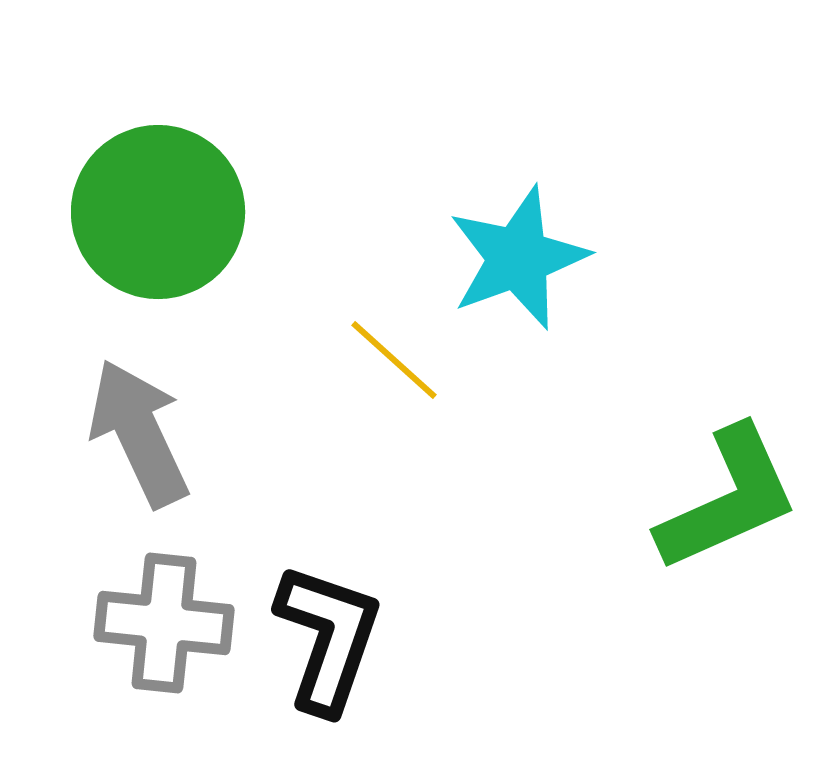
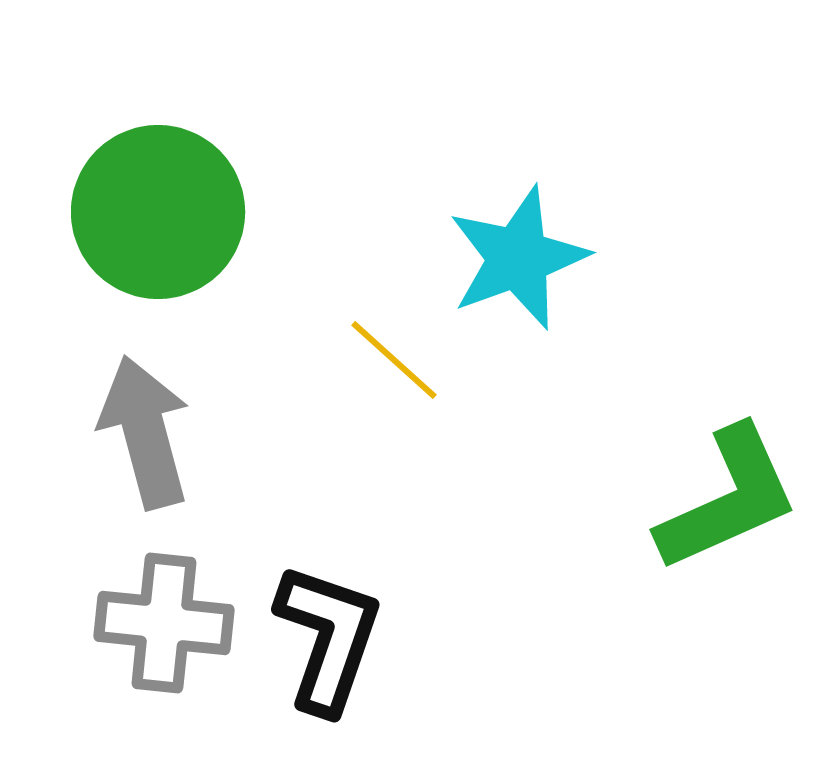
gray arrow: moved 6 px right, 1 px up; rotated 10 degrees clockwise
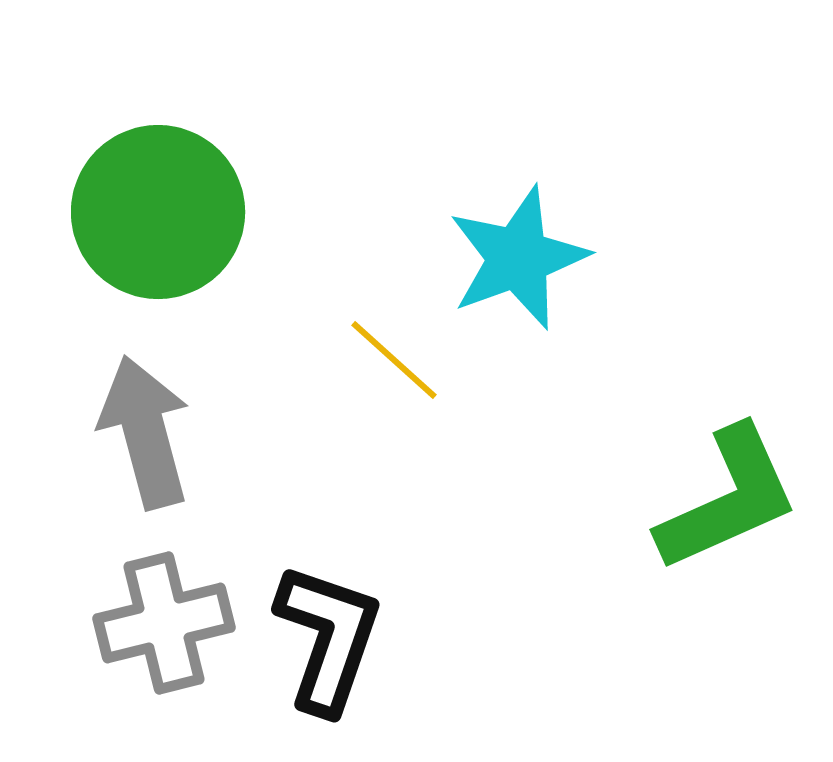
gray cross: rotated 20 degrees counterclockwise
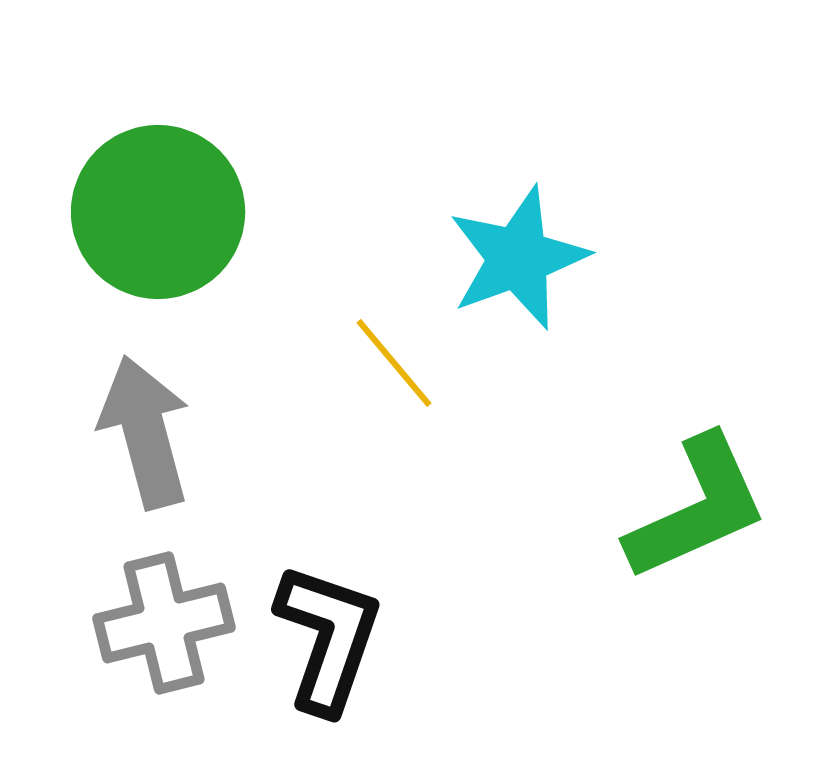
yellow line: moved 3 px down; rotated 8 degrees clockwise
green L-shape: moved 31 px left, 9 px down
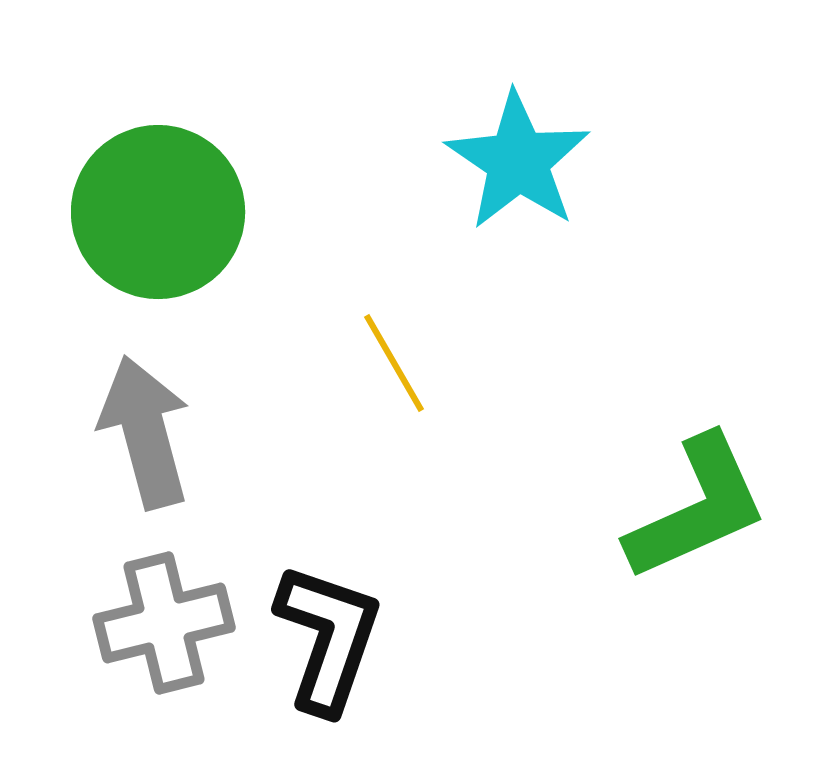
cyan star: moved 97 px up; rotated 18 degrees counterclockwise
yellow line: rotated 10 degrees clockwise
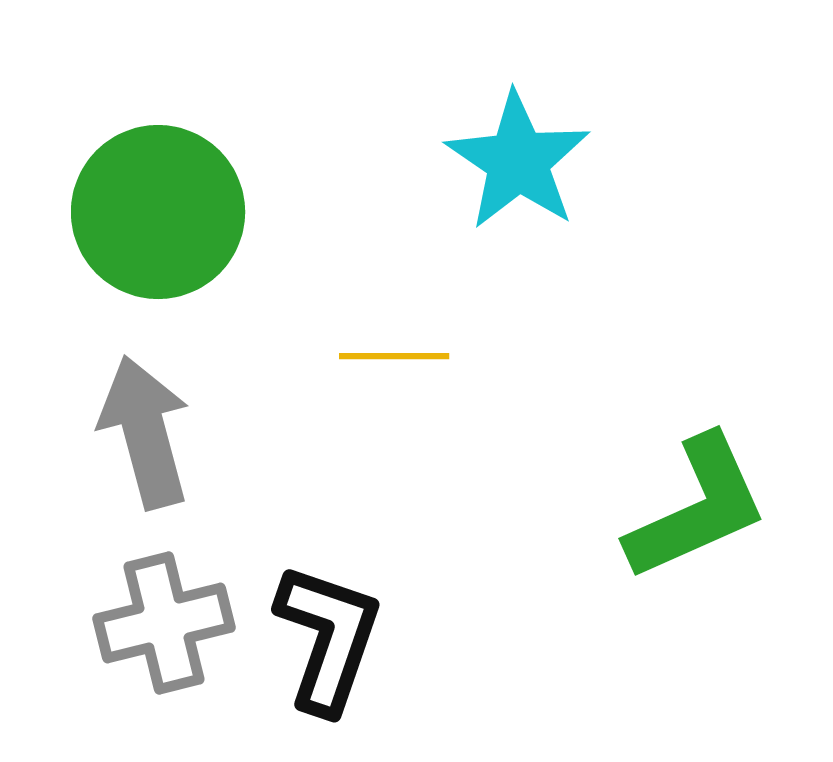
yellow line: moved 7 px up; rotated 60 degrees counterclockwise
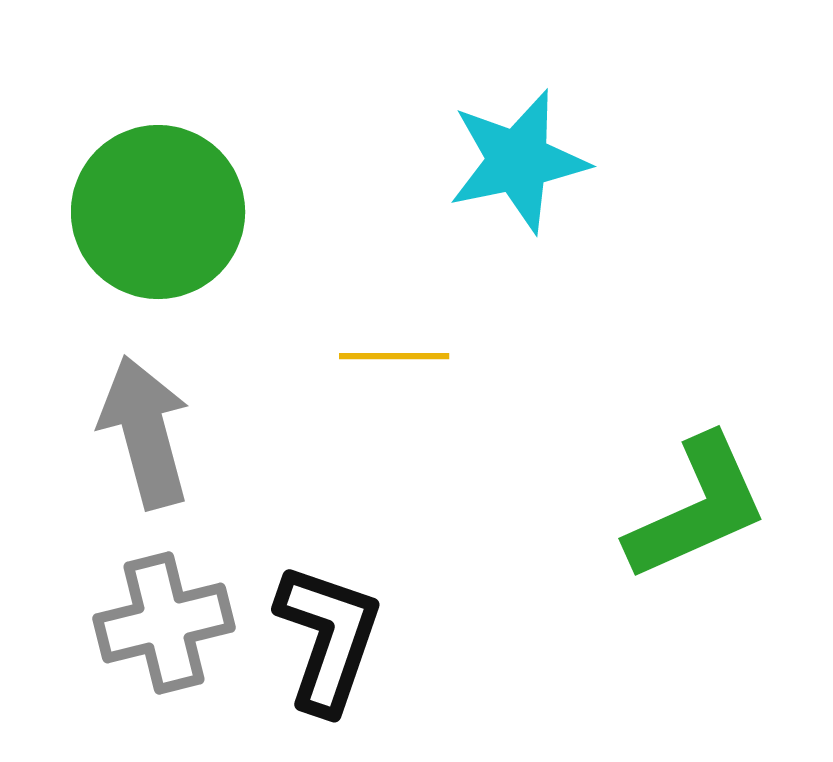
cyan star: rotated 26 degrees clockwise
